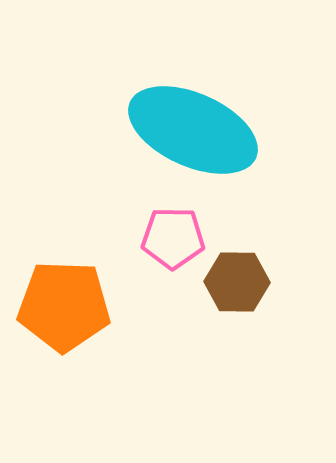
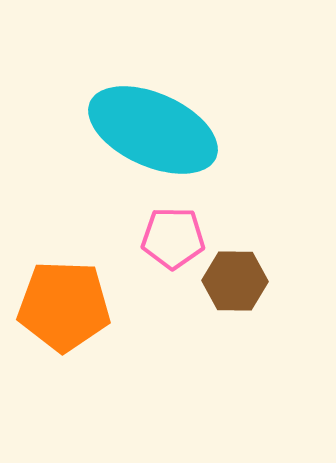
cyan ellipse: moved 40 px left
brown hexagon: moved 2 px left, 1 px up
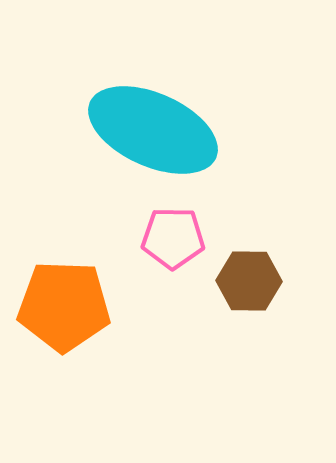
brown hexagon: moved 14 px right
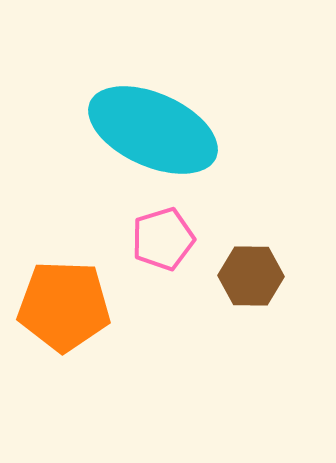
pink pentagon: moved 10 px left, 1 px down; rotated 18 degrees counterclockwise
brown hexagon: moved 2 px right, 5 px up
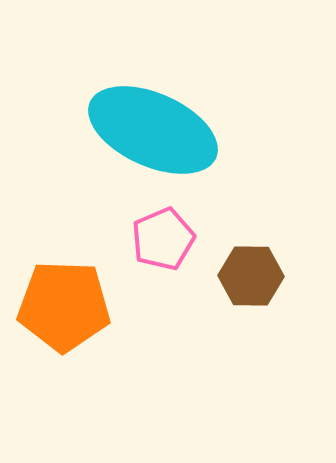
pink pentagon: rotated 6 degrees counterclockwise
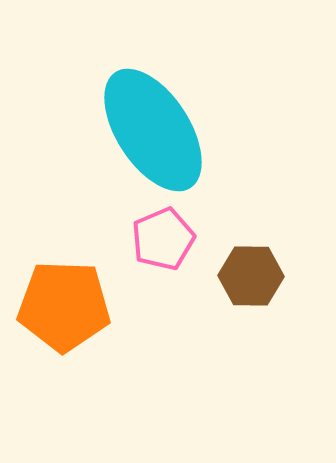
cyan ellipse: rotated 33 degrees clockwise
